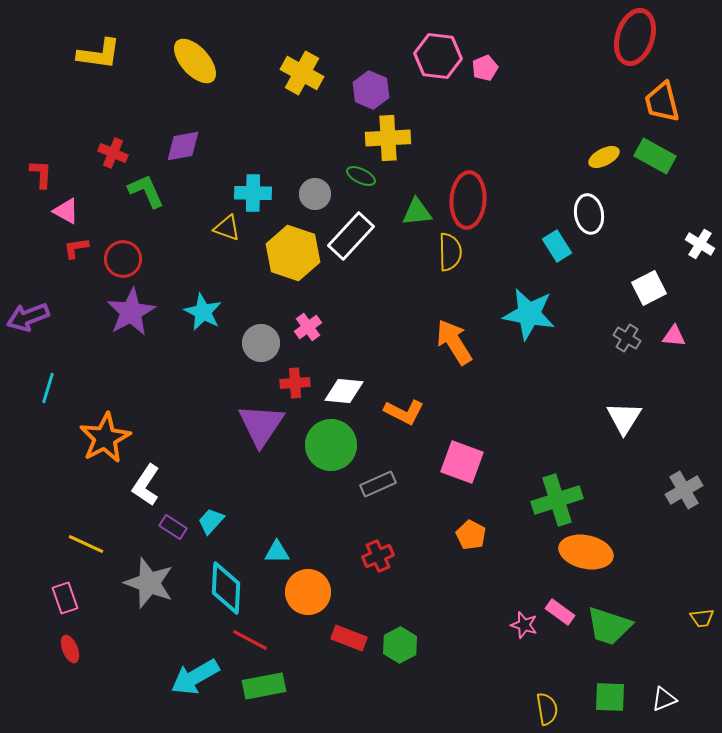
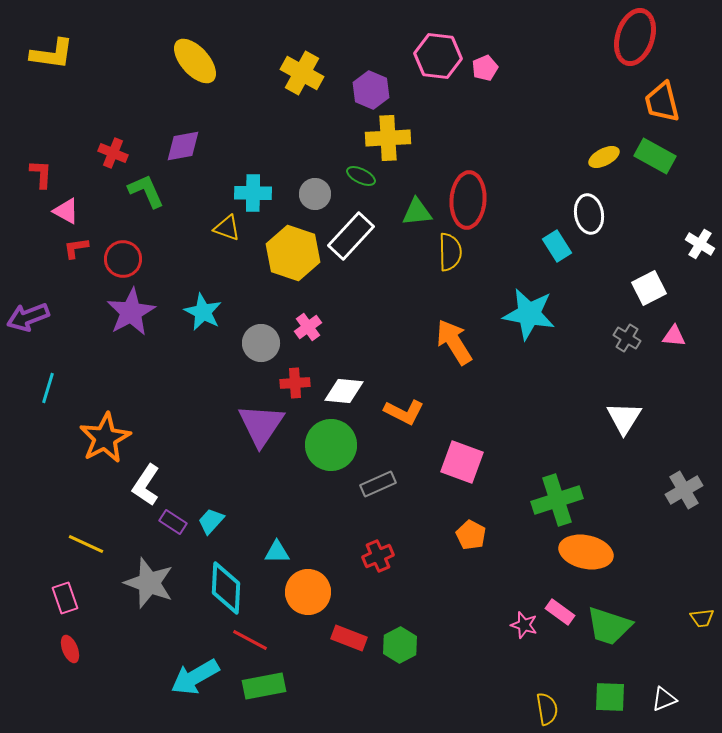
yellow L-shape at (99, 54): moved 47 px left
purple rectangle at (173, 527): moved 5 px up
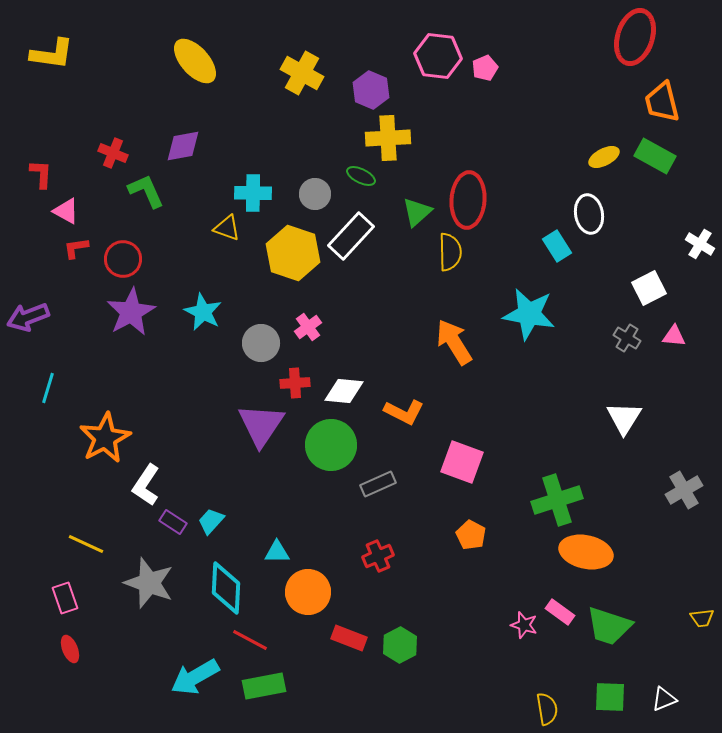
green triangle at (417, 212): rotated 36 degrees counterclockwise
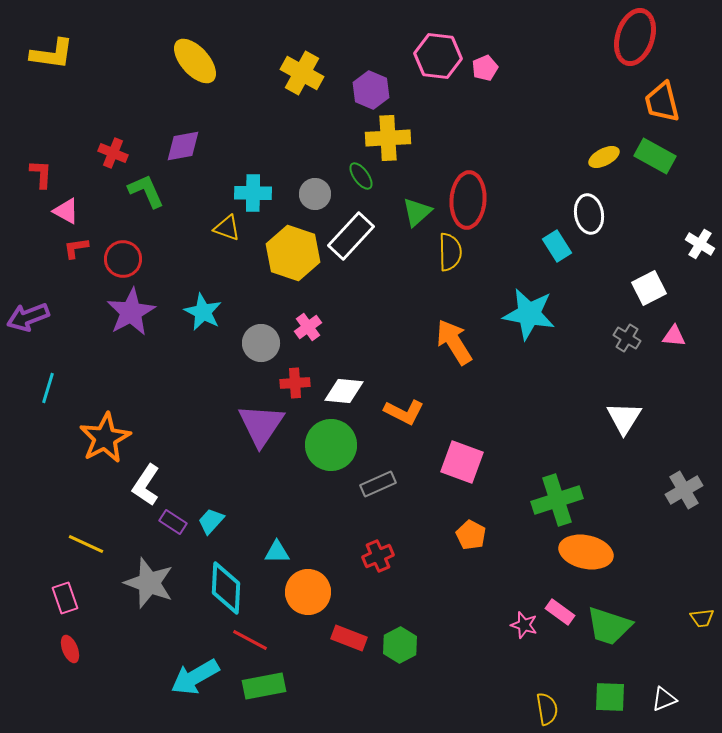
green ellipse at (361, 176): rotated 28 degrees clockwise
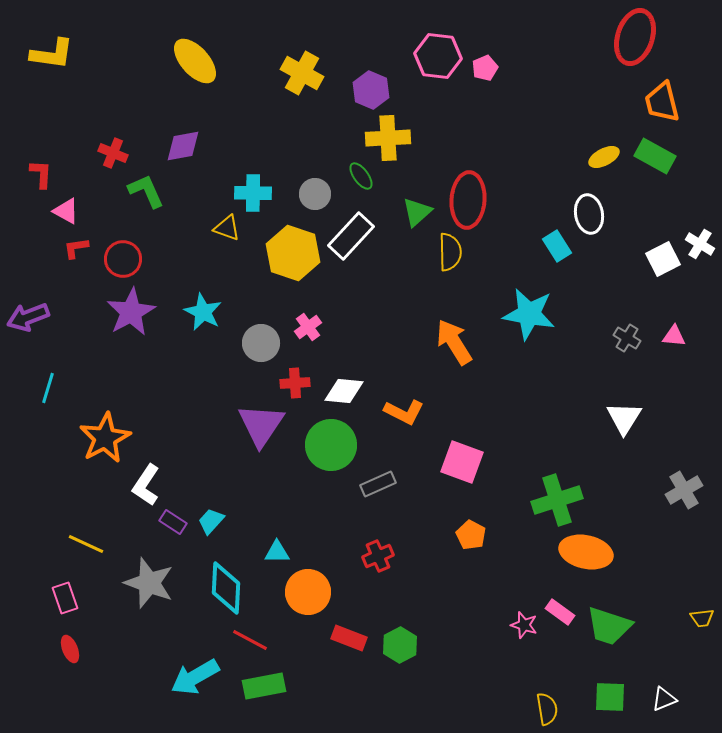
white square at (649, 288): moved 14 px right, 29 px up
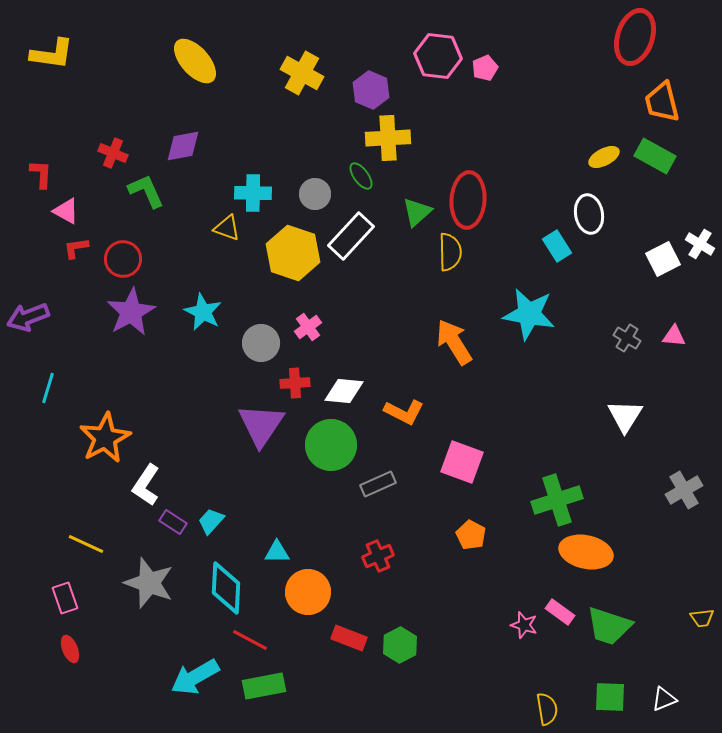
white triangle at (624, 418): moved 1 px right, 2 px up
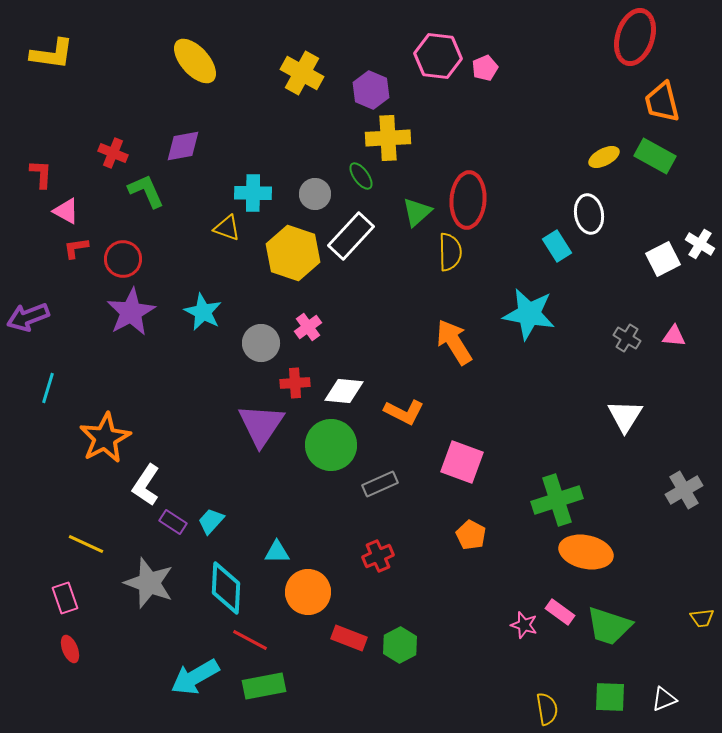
gray rectangle at (378, 484): moved 2 px right
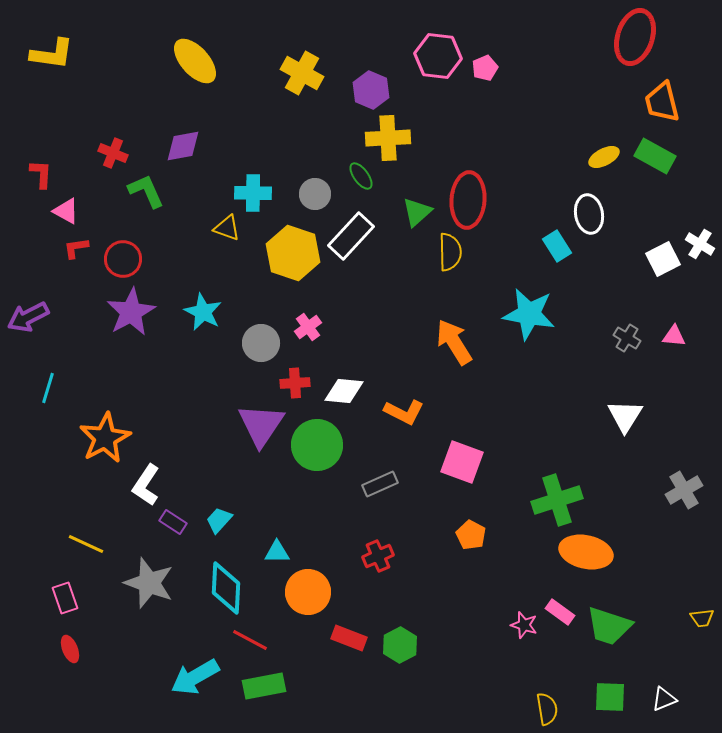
purple arrow at (28, 317): rotated 6 degrees counterclockwise
green circle at (331, 445): moved 14 px left
cyan trapezoid at (211, 521): moved 8 px right, 1 px up
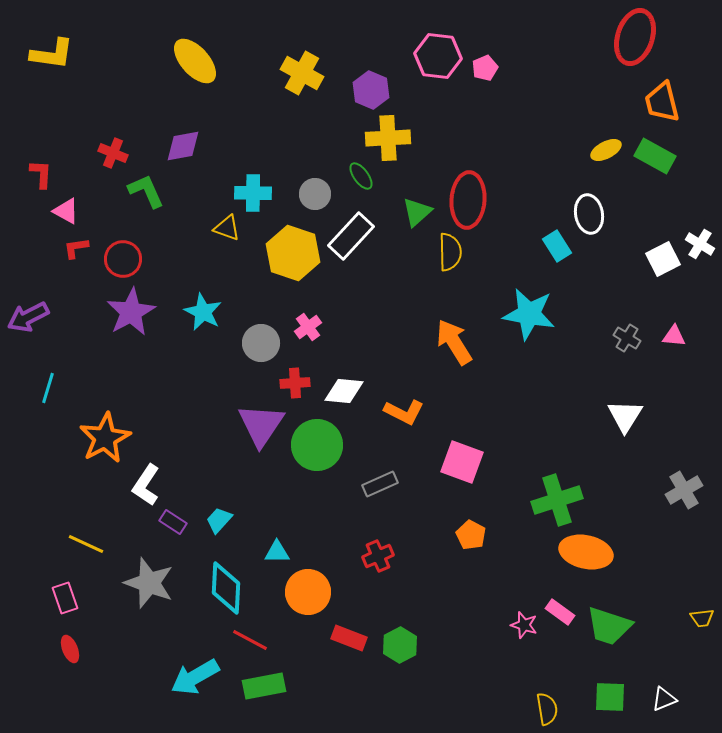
yellow ellipse at (604, 157): moved 2 px right, 7 px up
